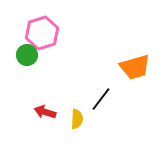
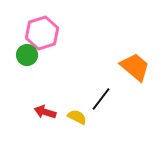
orange trapezoid: rotated 124 degrees counterclockwise
yellow semicircle: moved 2 px up; rotated 66 degrees counterclockwise
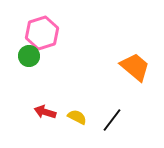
green circle: moved 2 px right, 1 px down
black line: moved 11 px right, 21 px down
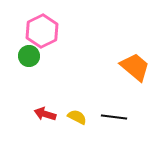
pink hexagon: moved 2 px up; rotated 8 degrees counterclockwise
red arrow: moved 2 px down
black line: moved 2 px right, 3 px up; rotated 60 degrees clockwise
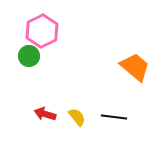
yellow semicircle: rotated 24 degrees clockwise
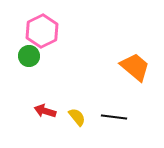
red arrow: moved 3 px up
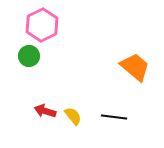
pink hexagon: moved 6 px up
yellow semicircle: moved 4 px left, 1 px up
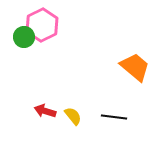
green circle: moved 5 px left, 19 px up
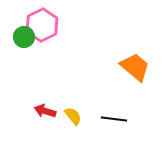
black line: moved 2 px down
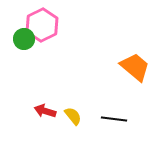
green circle: moved 2 px down
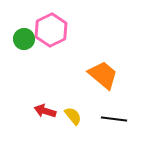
pink hexagon: moved 9 px right, 5 px down
orange trapezoid: moved 32 px left, 8 px down
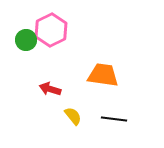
green circle: moved 2 px right, 1 px down
orange trapezoid: rotated 32 degrees counterclockwise
red arrow: moved 5 px right, 22 px up
